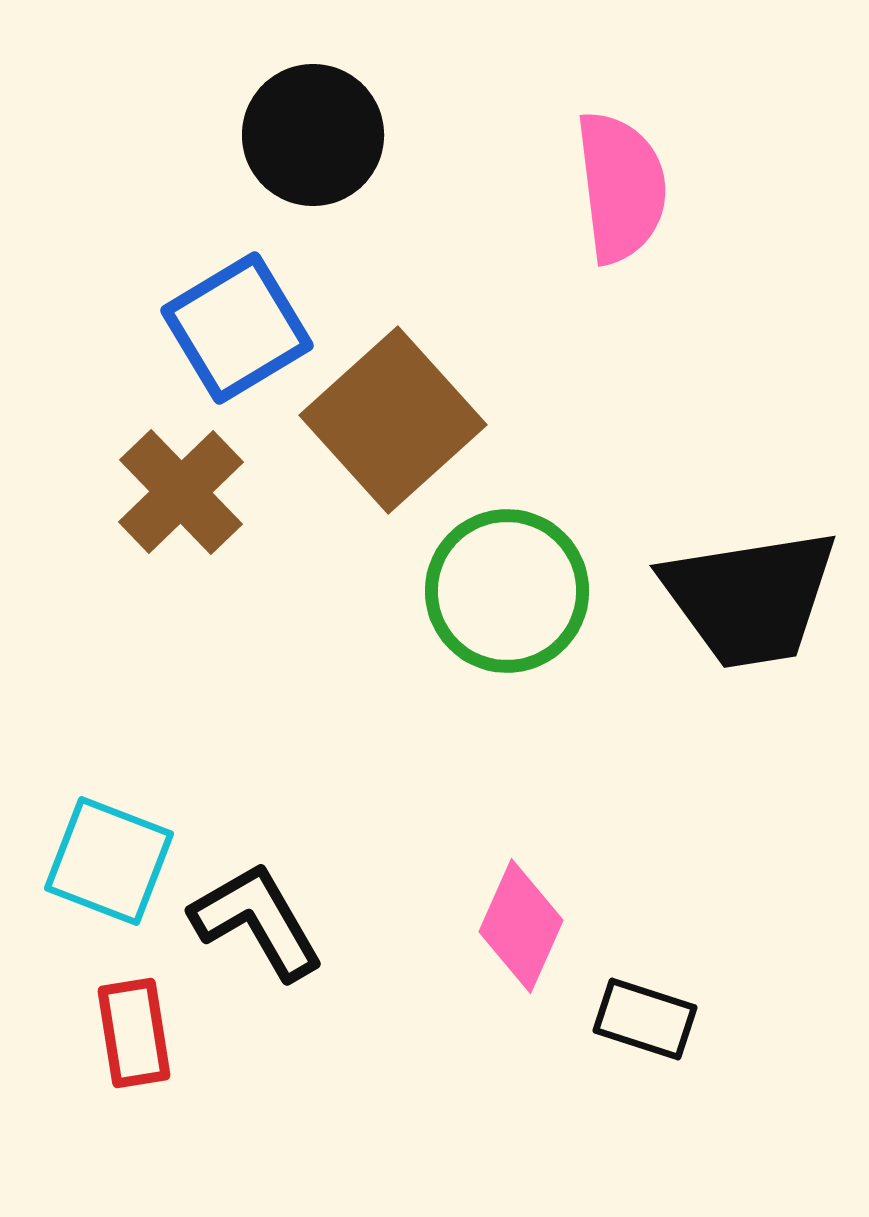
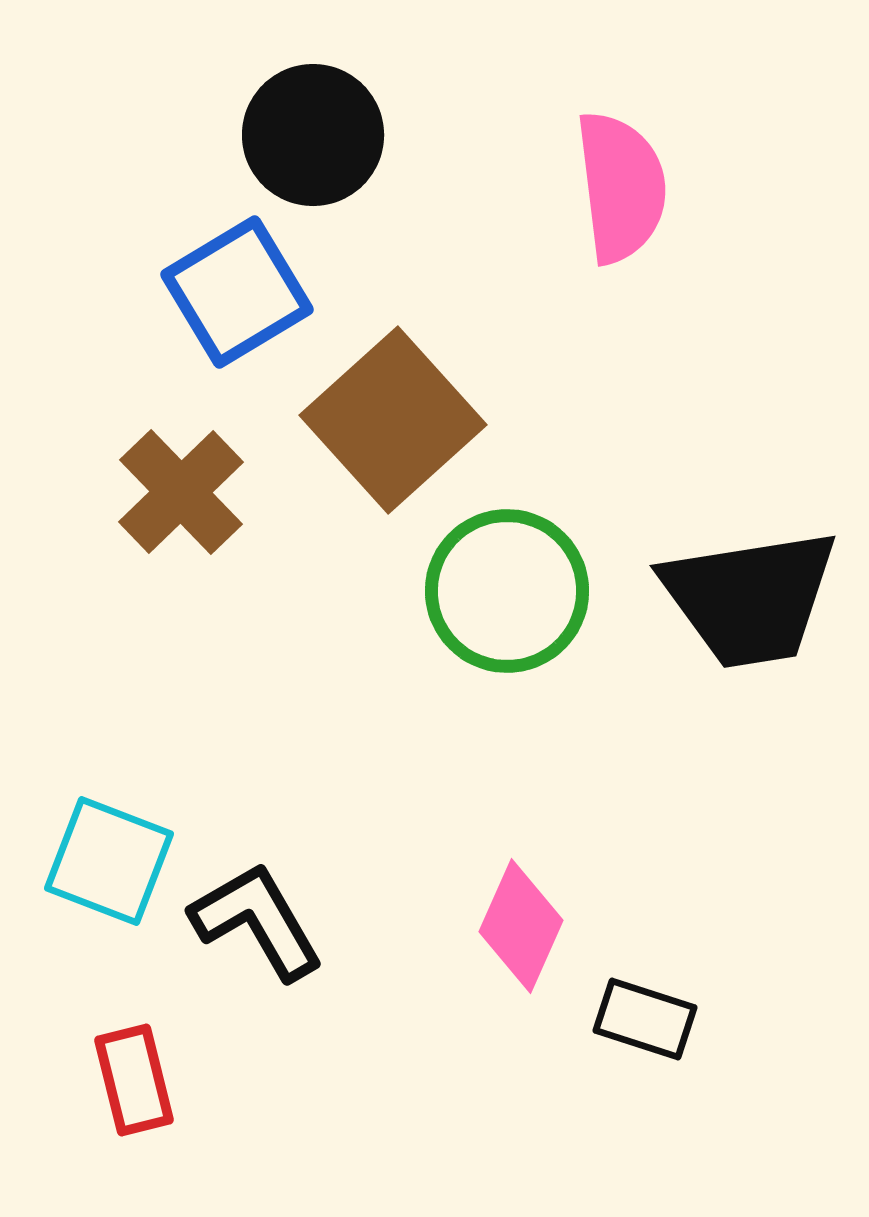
blue square: moved 36 px up
red rectangle: moved 47 px down; rotated 5 degrees counterclockwise
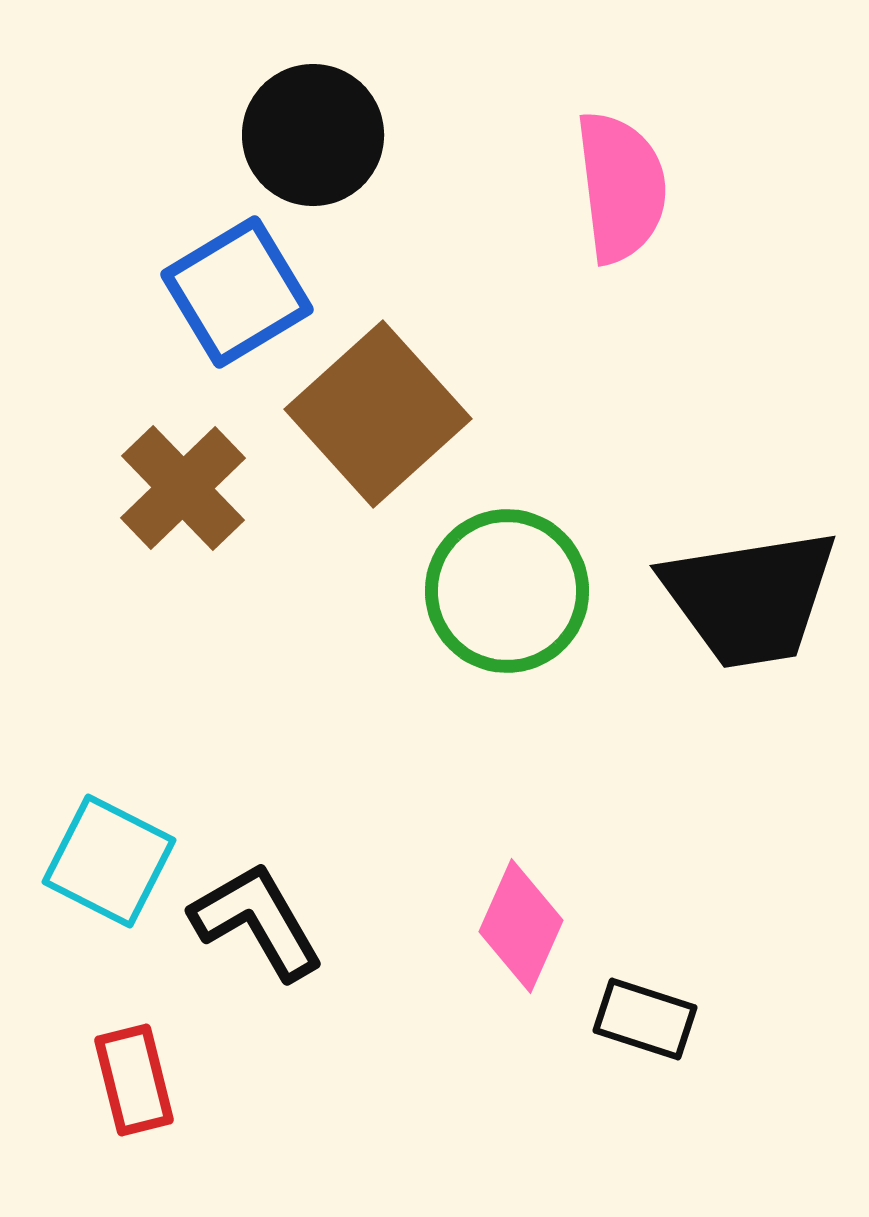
brown square: moved 15 px left, 6 px up
brown cross: moved 2 px right, 4 px up
cyan square: rotated 6 degrees clockwise
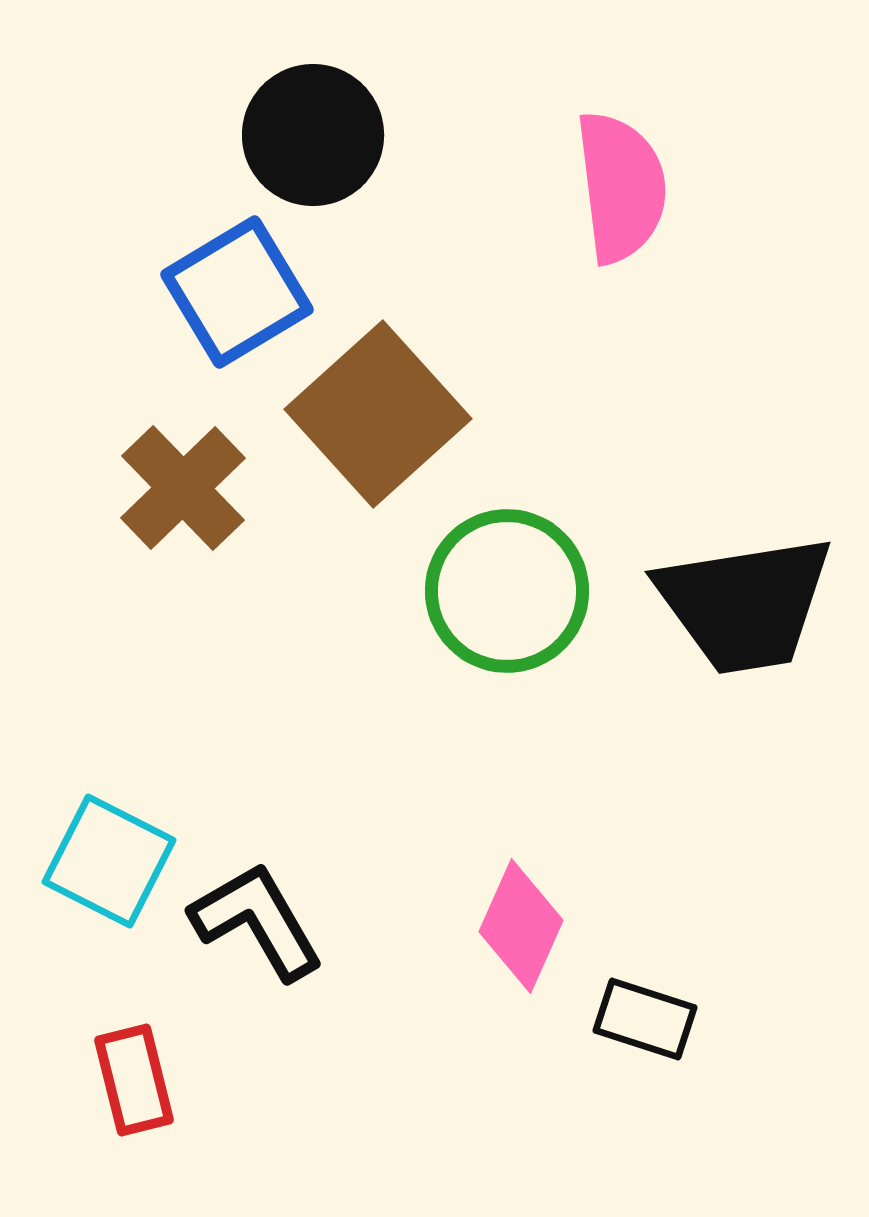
black trapezoid: moved 5 px left, 6 px down
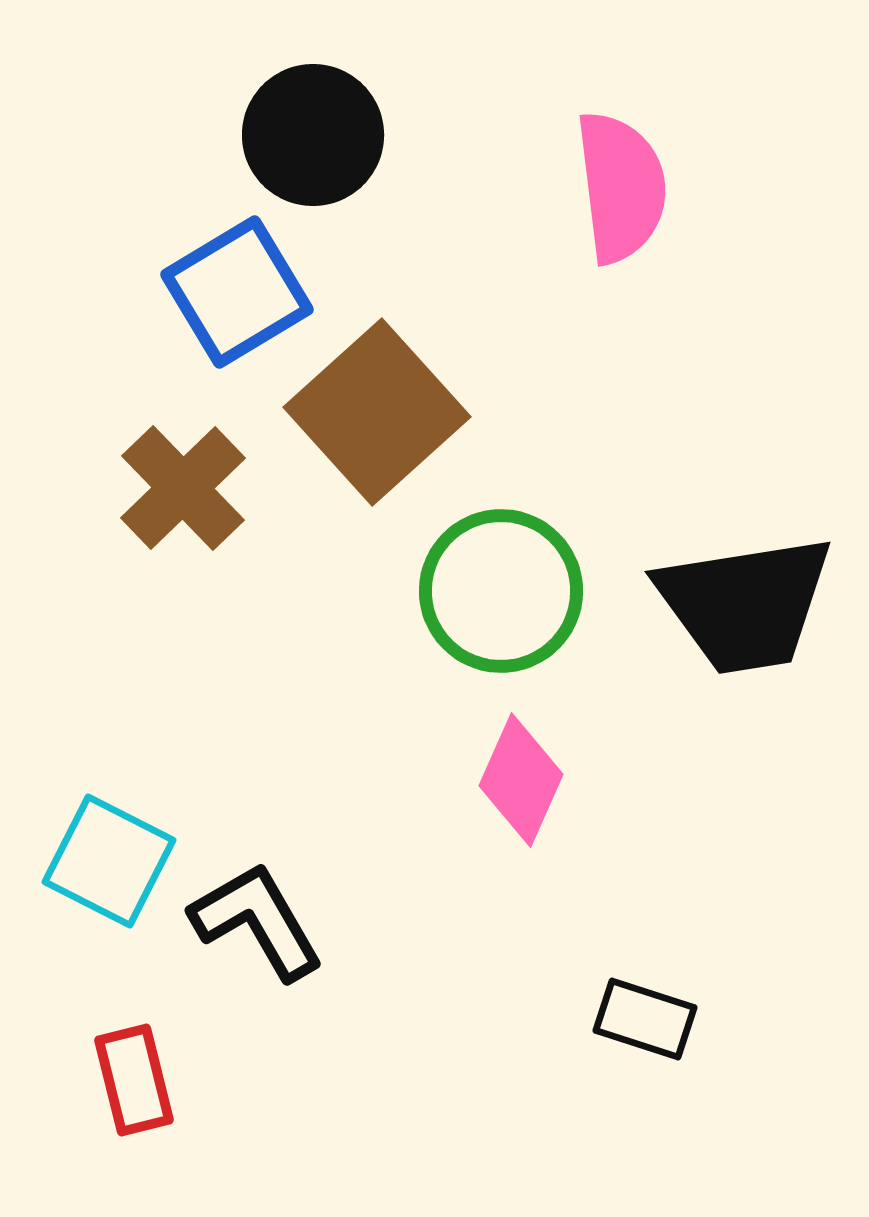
brown square: moved 1 px left, 2 px up
green circle: moved 6 px left
pink diamond: moved 146 px up
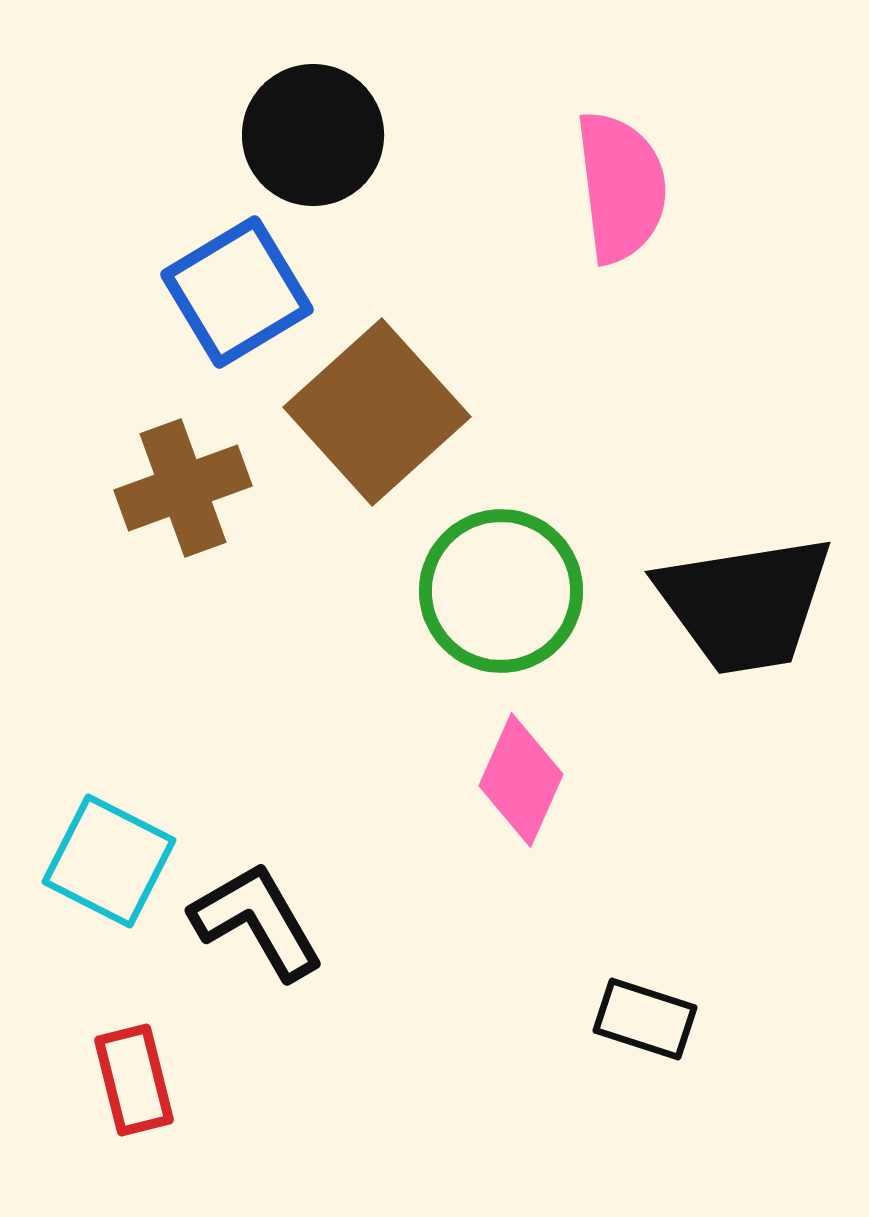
brown cross: rotated 24 degrees clockwise
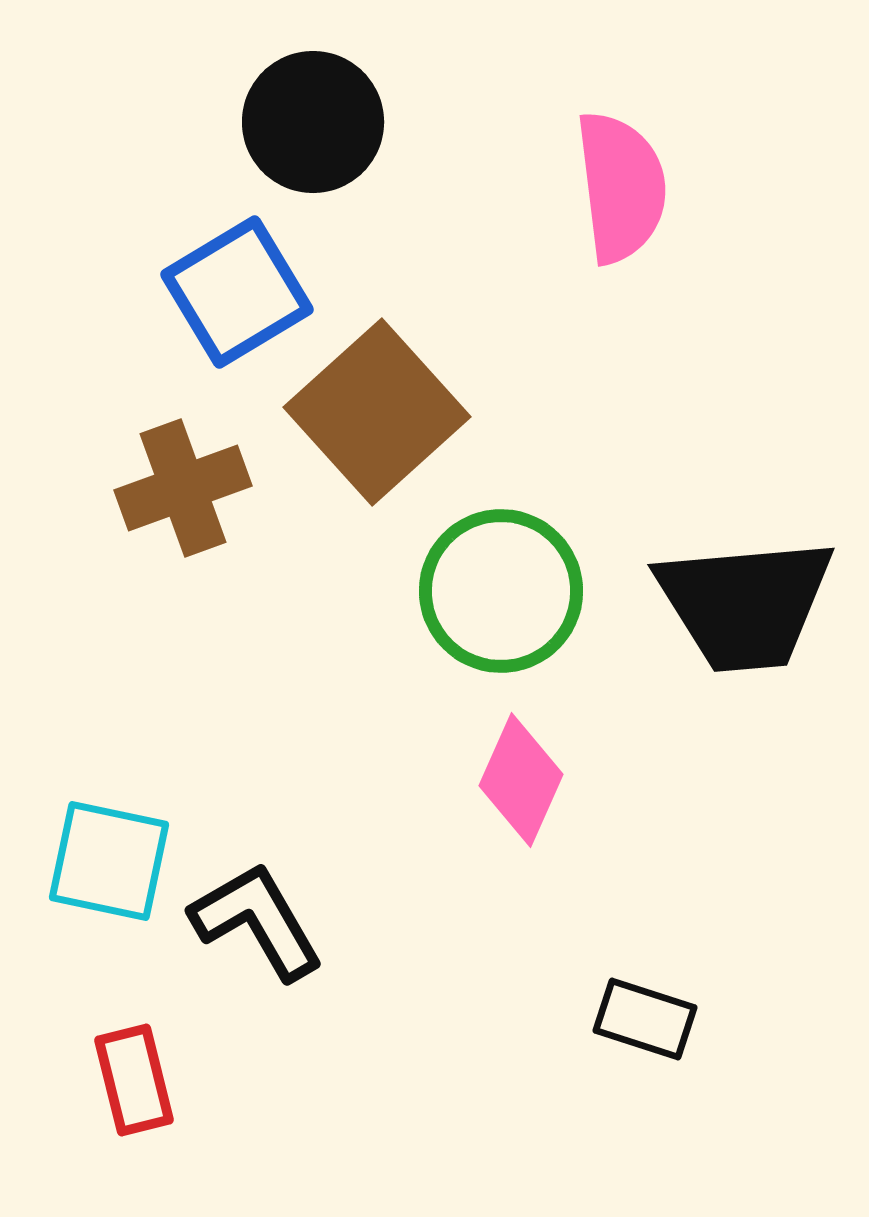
black circle: moved 13 px up
black trapezoid: rotated 4 degrees clockwise
cyan square: rotated 15 degrees counterclockwise
